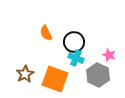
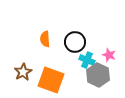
orange semicircle: moved 1 px left, 6 px down; rotated 21 degrees clockwise
black circle: moved 1 px right
cyan cross: moved 11 px right, 2 px down
brown star: moved 2 px left, 2 px up
orange square: moved 4 px left, 1 px down
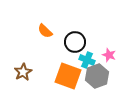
orange semicircle: moved 8 px up; rotated 42 degrees counterclockwise
gray hexagon: moved 1 px left, 1 px down; rotated 15 degrees clockwise
orange square: moved 17 px right, 4 px up
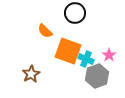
black circle: moved 29 px up
pink star: rotated 16 degrees clockwise
cyan cross: moved 1 px left, 1 px up
brown star: moved 8 px right, 2 px down
orange square: moved 25 px up
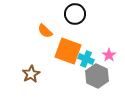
black circle: moved 1 px down
gray hexagon: rotated 15 degrees counterclockwise
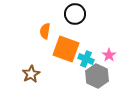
orange semicircle: rotated 56 degrees clockwise
orange square: moved 2 px left, 2 px up
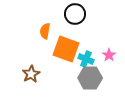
gray hexagon: moved 7 px left, 2 px down; rotated 25 degrees counterclockwise
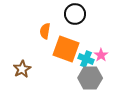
pink star: moved 8 px left
brown star: moved 9 px left, 5 px up
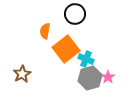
orange square: rotated 32 degrees clockwise
pink star: moved 7 px right, 22 px down
brown star: moved 5 px down
gray hexagon: rotated 15 degrees counterclockwise
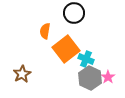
black circle: moved 1 px left, 1 px up
gray hexagon: rotated 20 degrees counterclockwise
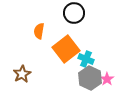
orange semicircle: moved 6 px left
pink star: moved 1 px left, 2 px down
